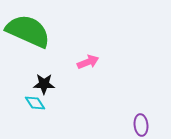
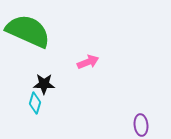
cyan diamond: rotated 50 degrees clockwise
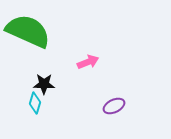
purple ellipse: moved 27 px left, 19 px up; rotated 70 degrees clockwise
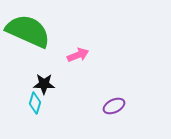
pink arrow: moved 10 px left, 7 px up
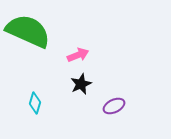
black star: moved 37 px right; rotated 25 degrees counterclockwise
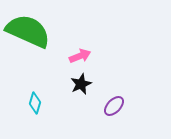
pink arrow: moved 2 px right, 1 px down
purple ellipse: rotated 20 degrees counterclockwise
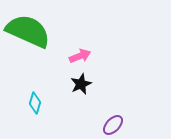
purple ellipse: moved 1 px left, 19 px down
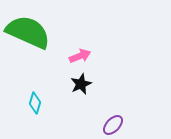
green semicircle: moved 1 px down
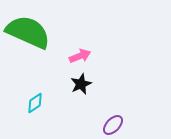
cyan diamond: rotated 40 degrees clockwise
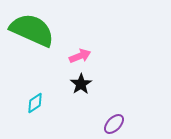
green semicircle: moved 4 px right, 2 px up
black star: rotated 10 degrees counterclockwise
purple ellipse: moved 1 px right, 1 px up
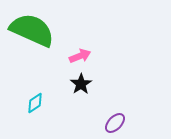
purple ellipse: moved 1 px right, 1 px up
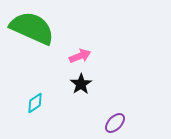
green semicircle: moved 2 px up
